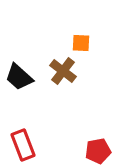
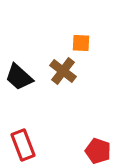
red pentagon: rotated 30 degrees clockwise
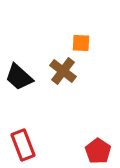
red pentagon: rotated 15 degrees clockwise
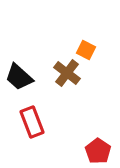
orange square: moved 5 px right, 7 px down; rotated 24 degrees clockwise
brown cross: moved 4 px right, 2 px down
red rectangle: moved 9 px right, 23 px up
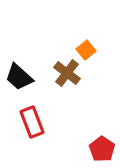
orange square: rotated 24 degrees clockwise
red pentagon: moved 4 px right, 2 px up
